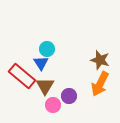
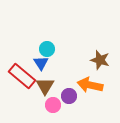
orange arrow: moved 10 px left, 1 px down; rotated 75 degrees clockwise
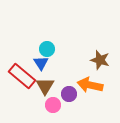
purple circle: moved 2 px up
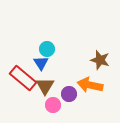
red rectangle: moved 1 px right, 2 px down
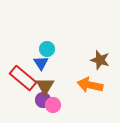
purple circle: moved 26 px left, 6 px down
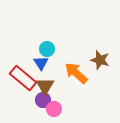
orange arrow: moved 14 px left, 12 px up; rotated 30 degrees clockwise
pink circle: moved 1 px right, 4 px down
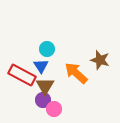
blue triangle: moved 3 px down
red rectangle: moved 1 px left, 3 px up; rotated 12 degrees counterclockwise
